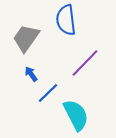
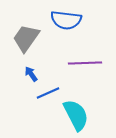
blue semicircle: rotated 76 degrees counterclockwise
purple line: rotated 44 degrees clockwise
blue line: rotated 20 degrees clockwise
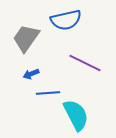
blue semicircle: rotated 20 degrees counterclockwise
purple line: rotated 28 degrees clockwise
blue arrow: rotated 77 degrees counterclockwise
blue line: rotated 20 degrees clockwise
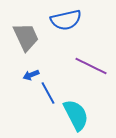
gray trapezoid: moved 1 px up; rotated 120 degrees clockwise
purple line: moved 6 px right, 3 px down
blue arrow: moved 1 px down
blue line: rotated 65 degrees clockwise
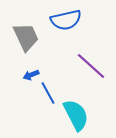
purple line: rotated 16 degrees clockwise
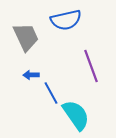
purple line: rotated 28 degrees clockwise
blue arrow: rotated 21 degrees clockwise
blue line: moved 3 px right
cyan semicircle: rotated 8 degrees counterclockwise
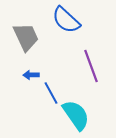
blue semicircle: rotated 56 degrees clockwise
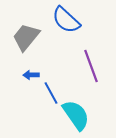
gray trapezoid: rotated 116 degrees counterclockwise
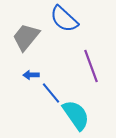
blue semicircle: moved 2 px left, 1 px up
blue line: rotated 10 degrees counterclockwise
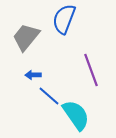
blue semicircle: rotated 68 degrees clockwise
purple line: moved 4 px down
blue arrow: moved 2 px right
blue line: moved 2 px left, 3 px down; rotated 10 degrees counterclockwise
